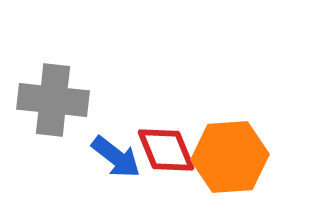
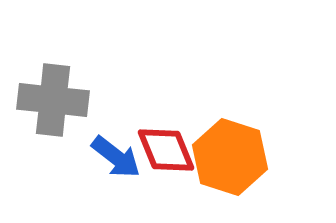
orange hexagon: rotated 22 degrees clockwise
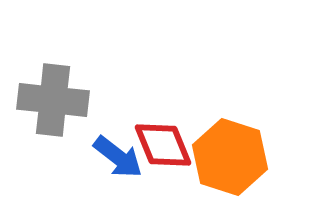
red diamond: moved 3 px left, 5 px up
blue arrow: moved 2 px right
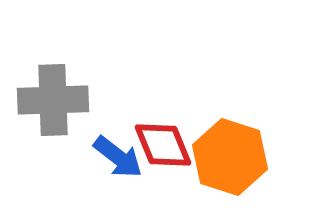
gray cross: rotated 8 degrees counterclockwise
